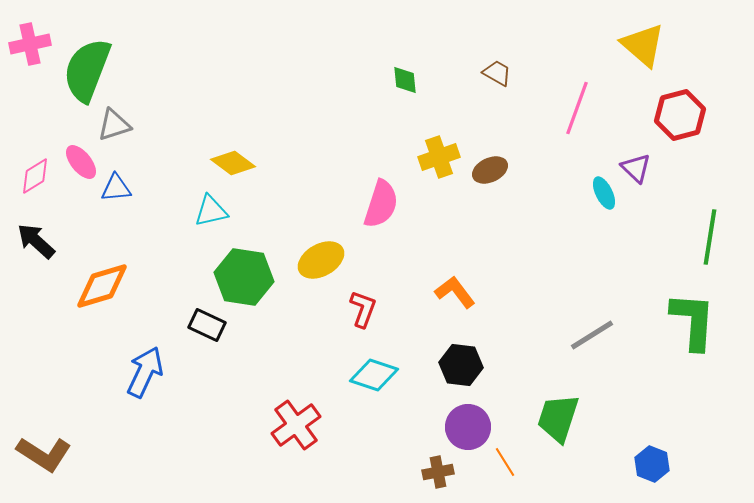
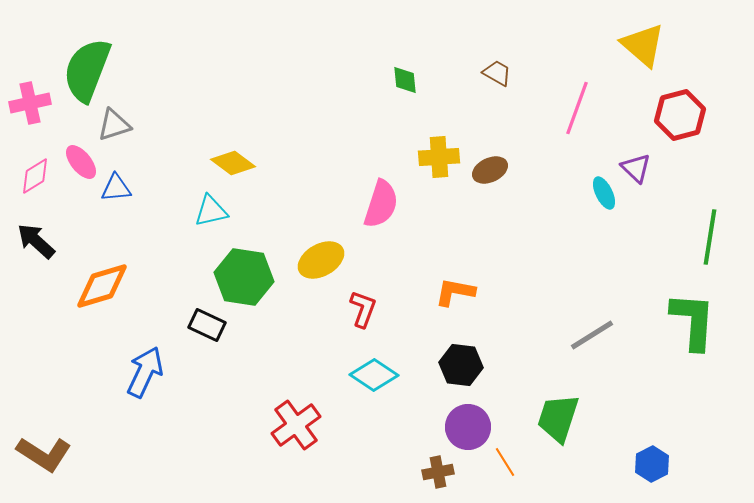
pink cross: moved 59 px down
yellow cross: rotated 15 degrees clockwise
orange L-shape: rotated 42 degrees counterclockwise
cyan diamond: rotated 15 degrees clockwise
blue hexagon: rotated 12 degrees clockwise
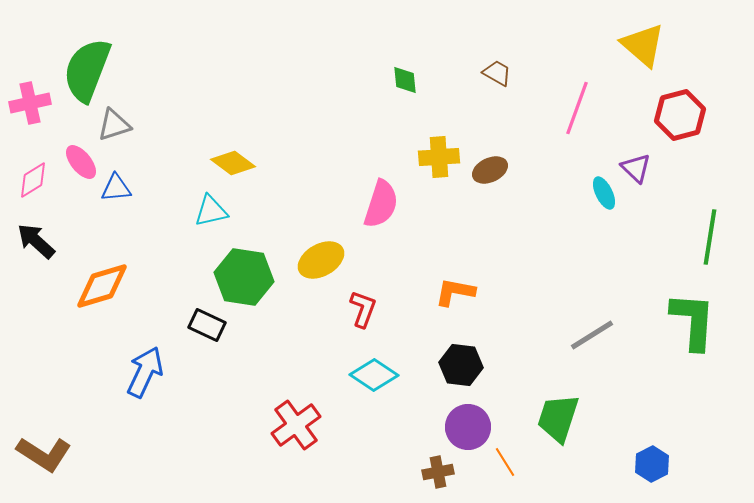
pink diamond: moved 2 px left, 4 px down
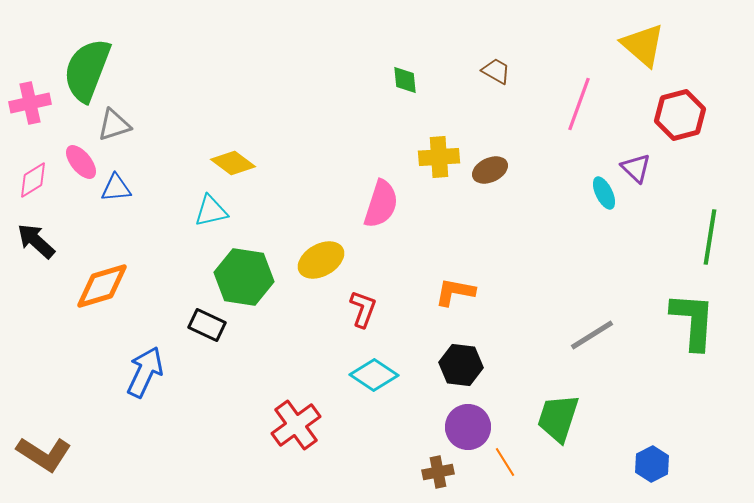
brown trapezoid: moved 1 px left, 2 px up
pink line: moved 2 px right, 4 px up
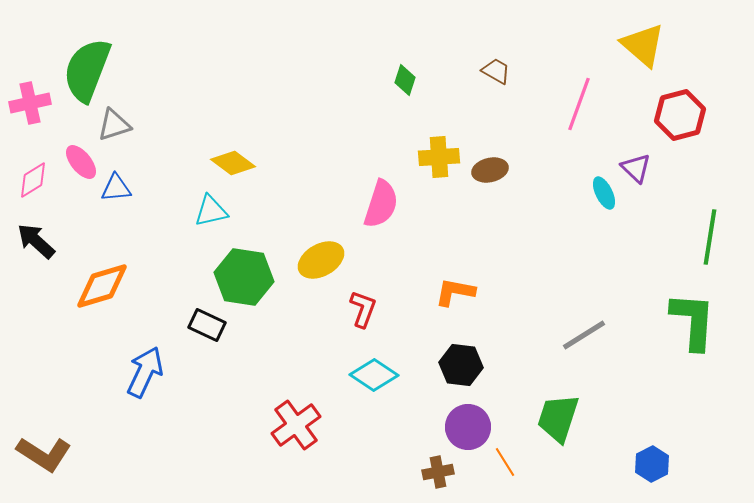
green diamond: rotated 24 degrees clockwise
brown ellipse: rotated 12 degrees clockwise
gray line: moved 8 px left
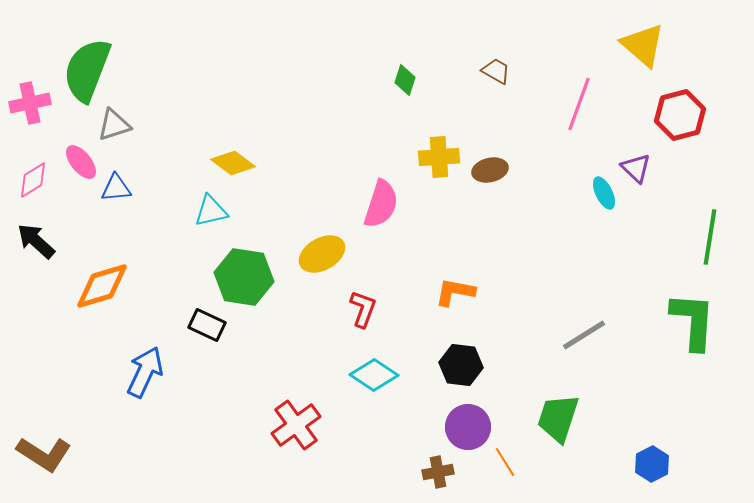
yellow ellipse: moved 1 px right, 6 px up
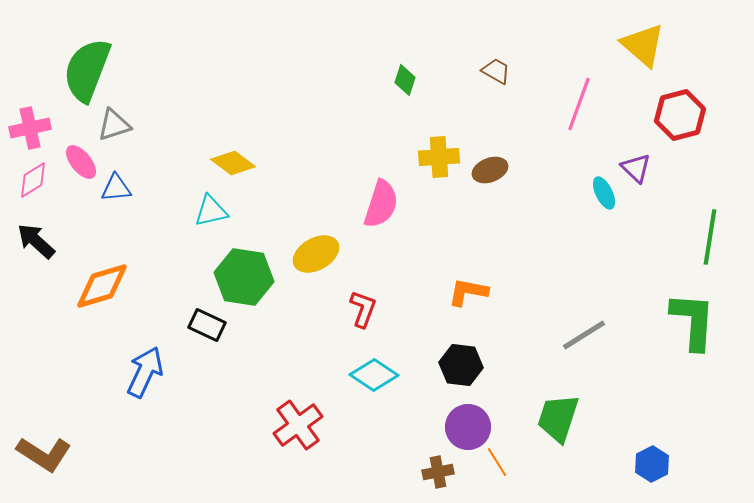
pink cross: moved 25 px down
brown ellipse: rotated 8 degrees counterclockwise
yellow ellipse: moved 6 px left
orange L-shape: moved 13 px right
red cross: moved 2 px right
orange line: moved 8 px left
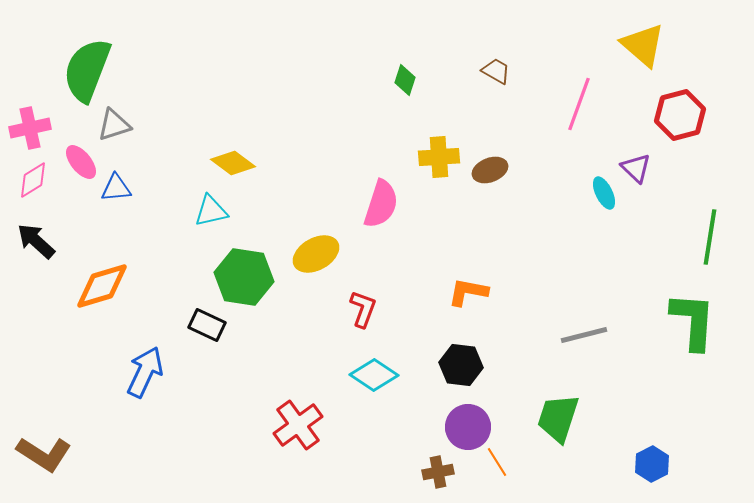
gray line: rotated 18 degrees clockwise
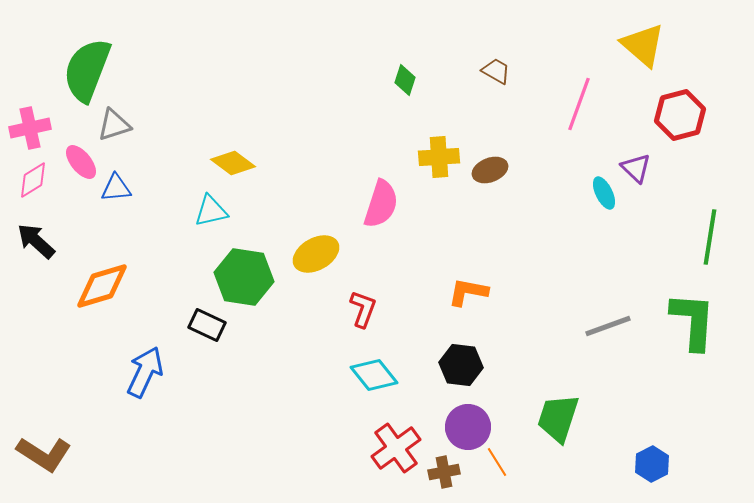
gray line: moved 24 px right, 9 px up; rotated 6 degrees counterclockwise
cyan diamond: rotated 18 degrees clockwise
red cross: moved 98 px right, 23 px down
brown cross: moved 6 px right
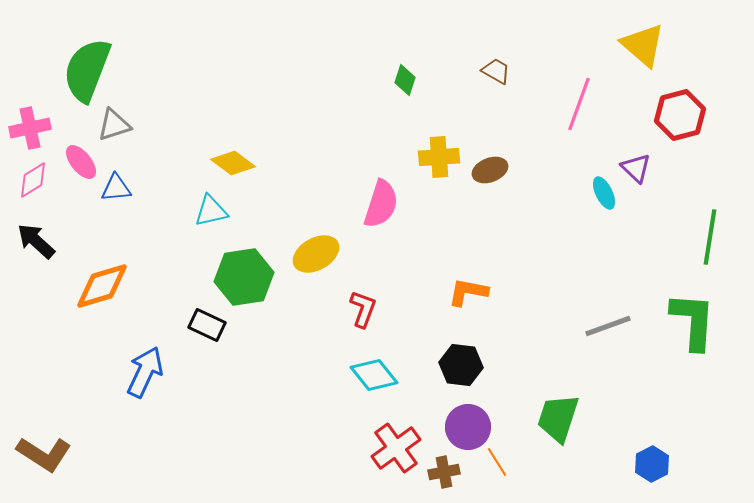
green hexagon: rotated 18 degrees counterclockwise
